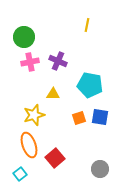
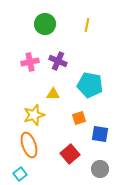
green circle: moved 21 px right, 13 px up
blue square: moved 17 px down
red square: moved 15 px right, 4 px up
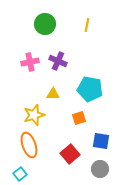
cyan pentagon: moved 4 px down
blue square: moved 1 px right, 7 px down
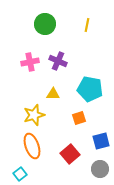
blue square: rotated 24 degrees counterclockwise
orange ellipse: moved 3 px right, 1 px down
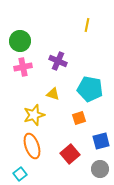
green circle: moved 25 px left, 17 px down
pink cross: moved 7 px left, 5 px down
yellow triangle: rotated 16 degrees clockwise
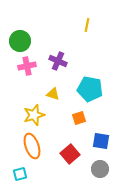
pink cross: moved 4 px right, 1 px up
blue square: rotated 24 degrees clockwise
cyan square: rotated 24 degrees clockwise
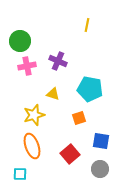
cyan square: rotated 16 degrees clockwise
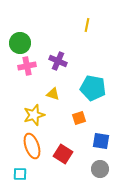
green circle: moved 2 px down
cyan pentagon: moved 3 px right, 1 px up
red square: moved 7 px left; rotated 18 degrees counterclockwise
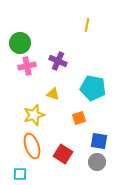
blue square: moved 2 px left
gray circle: moved 3 px left, 7 px up
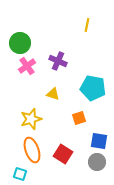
pink cross: rotated 24 degrees counterclockwise
yellow star: moved 3 px left, 4 px down
orange ellipse: moved 4 px down
cyan square: rotated 16 degrees clockwise
